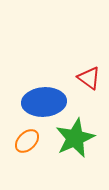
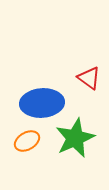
blue ellipse: moved 2 px left, 1 px down
orange ellipse: rotated 15 degrees clockwise
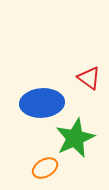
orange ellipse: moved 18 px right, 27 px down
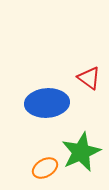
blue ellipse: moved 5 px right
green star: moved 6 px right, 14 px down
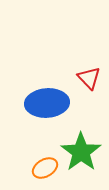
red triangle: rotated 10 degrees clockwise
green star: rotated 12 degrees counterclockwise
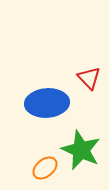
green star: moved 2 px up; rotated 12 degrees counterclockwise
orange ellipse: rotated 10 degrees counterclockwise
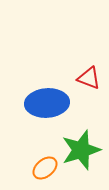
red triangle: rotated 25 degrees counterclockwise
green star: rotated 30 degrees clockwise
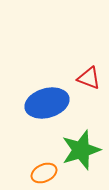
blue ellipse: rotated 12 degrees counterclockwise
orange ellipse: moved 1 px left, 5 px down; rotated 15 degrees clockwise
